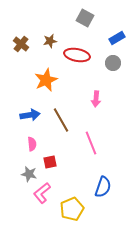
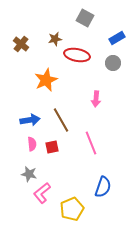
brown star: moved 5 px right, 2 px up
blue arrow: moved 5 px down
red square: moved 2 px right, 15 px up
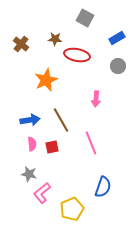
brown star: rotated 16 degrees clockwise
gray circle: moved 5 px right, 3 px down
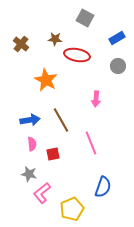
orange star: rotated 20 degrees counterclockwise
red square: moved 1 px right, 7 px down
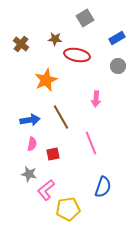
gray square: rotated 30 degrees clockwise
orange star: rotated 20 degrees clockwise
brown line: moved 3 px up
pink semicircle: rotated 16 degrees clockwise
pink L-shape: moved 4 px right, 3 px up
yellow pentagon: moved 4 px left; rotated 15 degrees clockwise
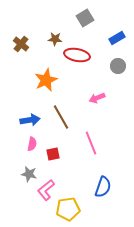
pink arrow: moved 1 px right, 1 px up; rotated 63 degrees clockwise
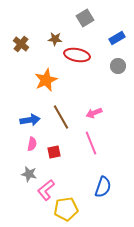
pink arrow: moved 3 px left, 15 px down
red square: moved 1 px right, 2 px up
yellow pentagon: moved 2 px left
